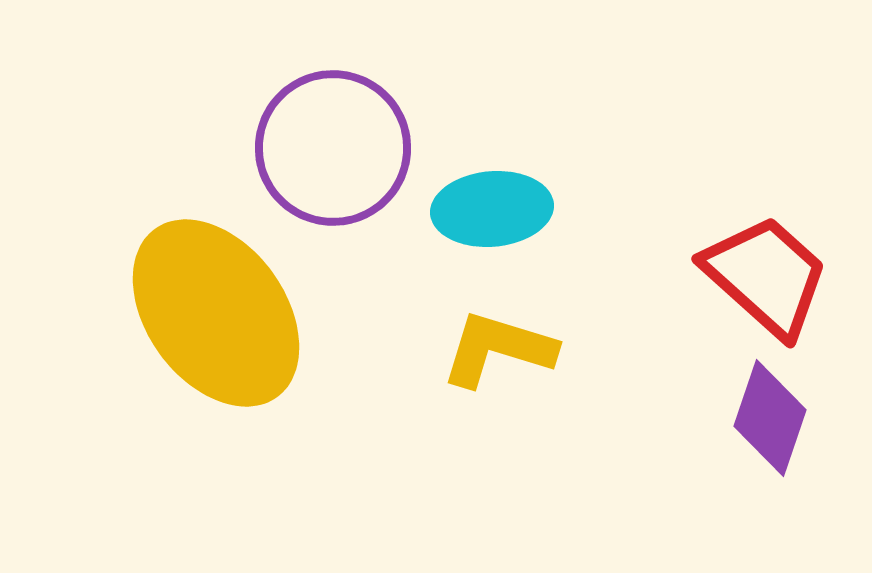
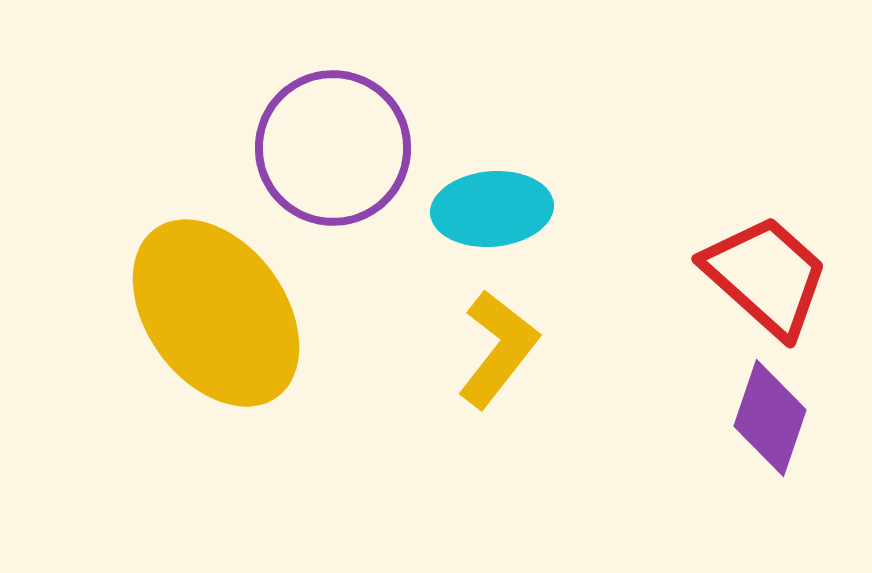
yellow L-shape: rotated 111 degrees clockwise
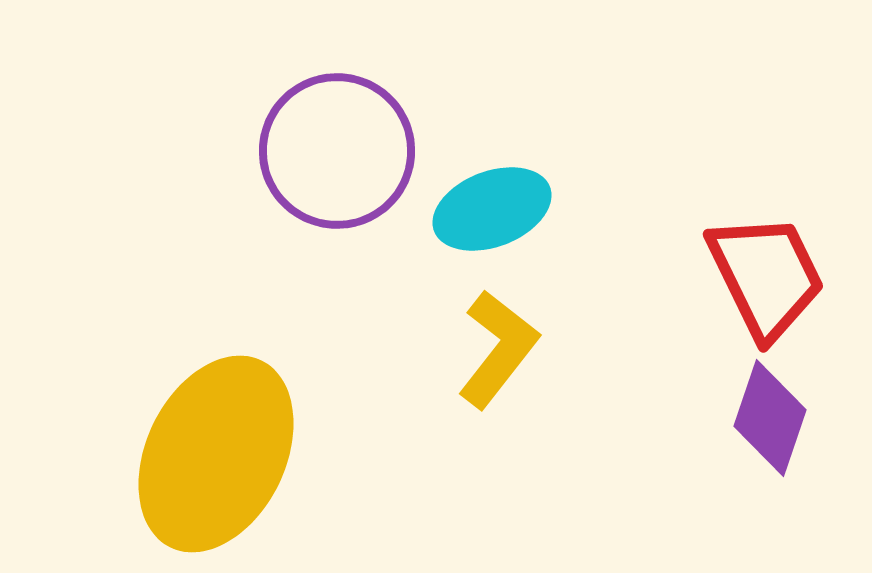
purple circle: moved 4 px right, 3 px down
cyan ellipse: rotated 16 degrees counterclockwise
red trapezoid: rotated 22 degrees clockwise
yellow ellipse: moved 141 px down; rotated 62 degrees clockwise
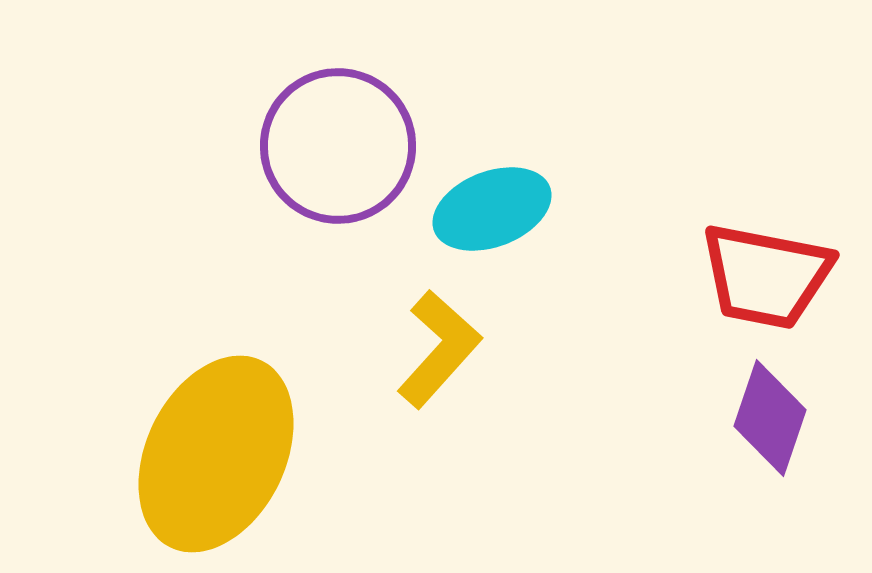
purple circle: moved 1 px right, 5 px up
red trapezoid: rotated 127 degrees clockwise
yellow L-shape: moved 59 px left; rotated 4 degrees clockwise
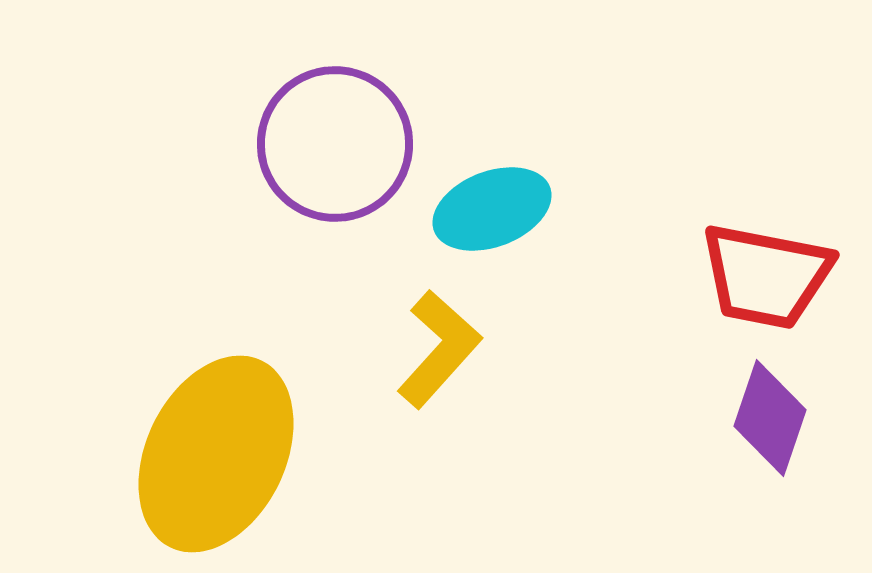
purple circle: moved 3 px left, 2 px up
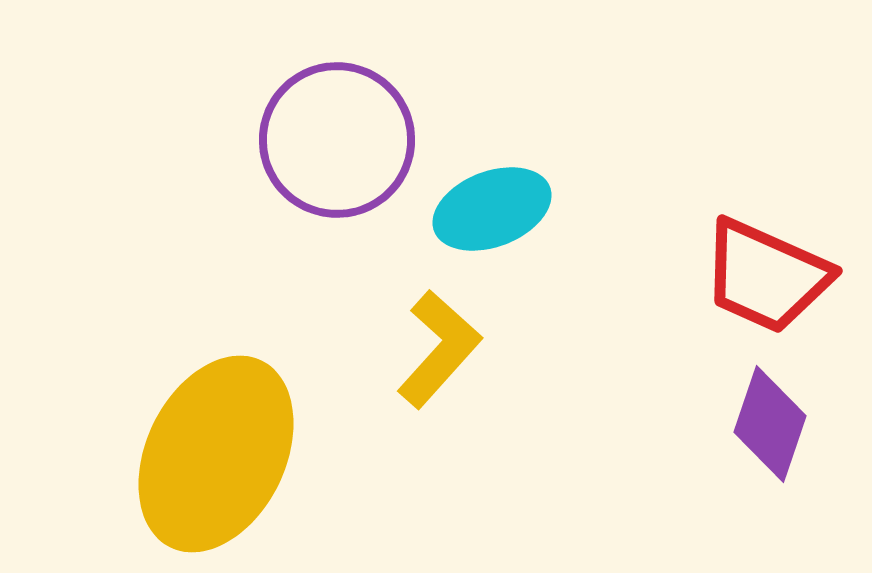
purple circle: moved 2 px right, 4 px up
red trapezoid: rotated 13 degrees clockwise
purple diamond: moved 6 px down
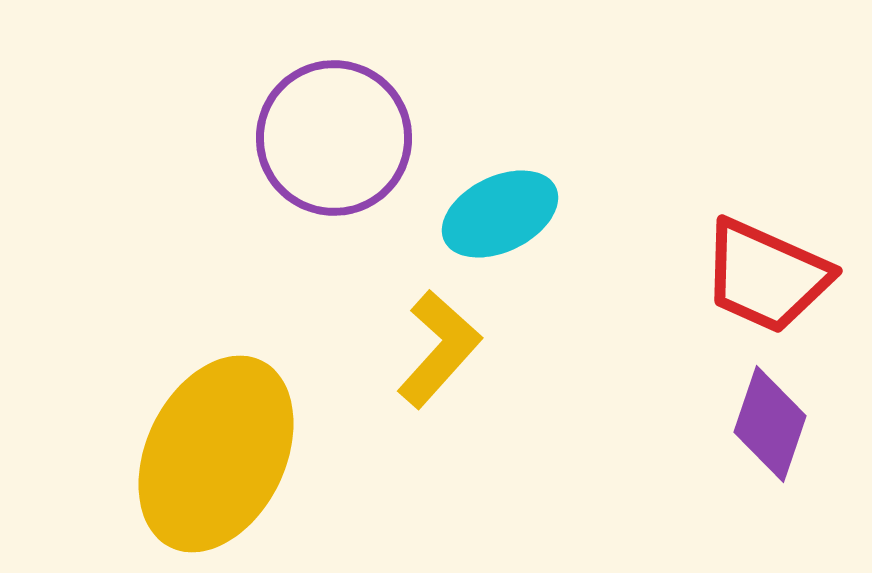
purple circle: moved 3 px left, 2 px up
cyan ellipse: moved 8 px right, 5 px down; rotated 5 degrees counterclockwise
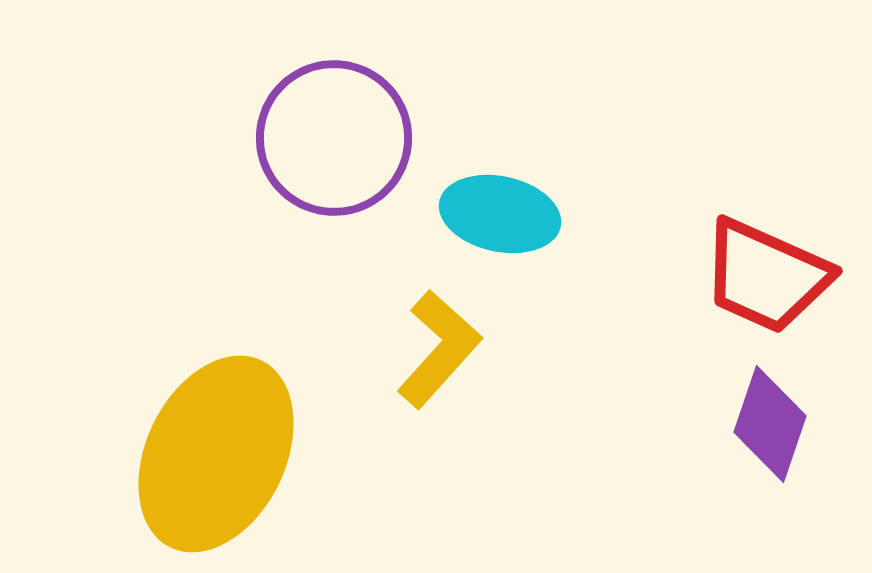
cyan ellipse: rotated 38 degrees clockwise
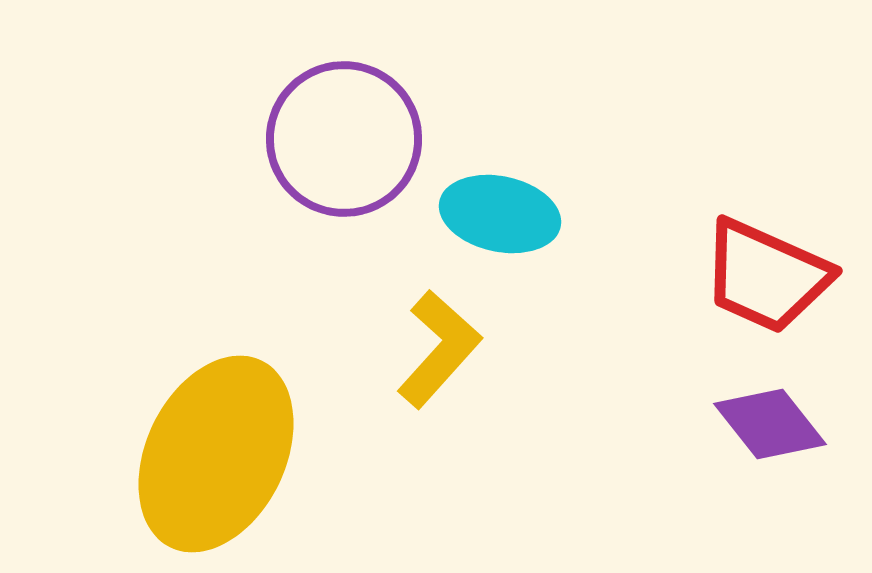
purple circle: moved 10 px right, 1 px down
purple diamond: rotated 57 degrees counterclockwise
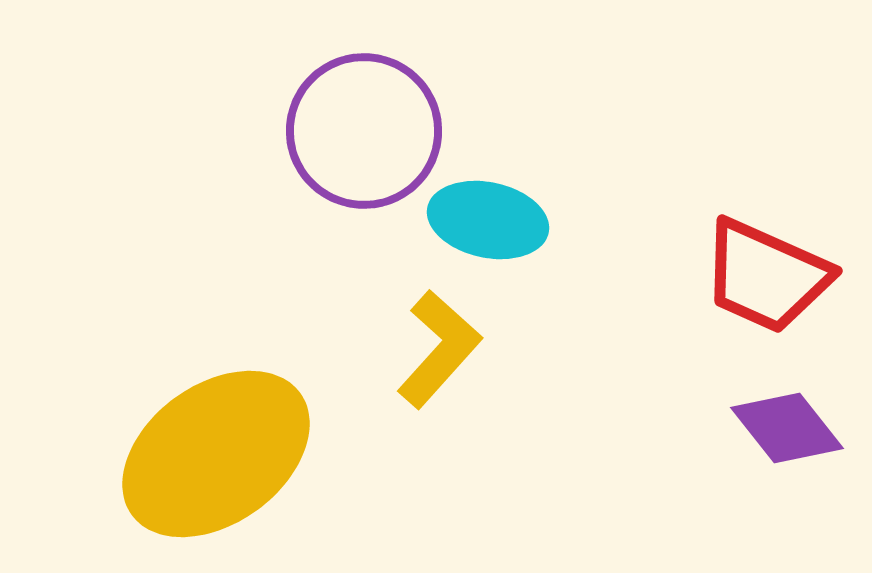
purple circle: moved 20 px right, 8 px up
cyan ellipse: moved 12 px left, 6 px down
purple diamond: moved 17 px right, 4 px down
yellow ellipse: rotated 28 degrees clockwise
